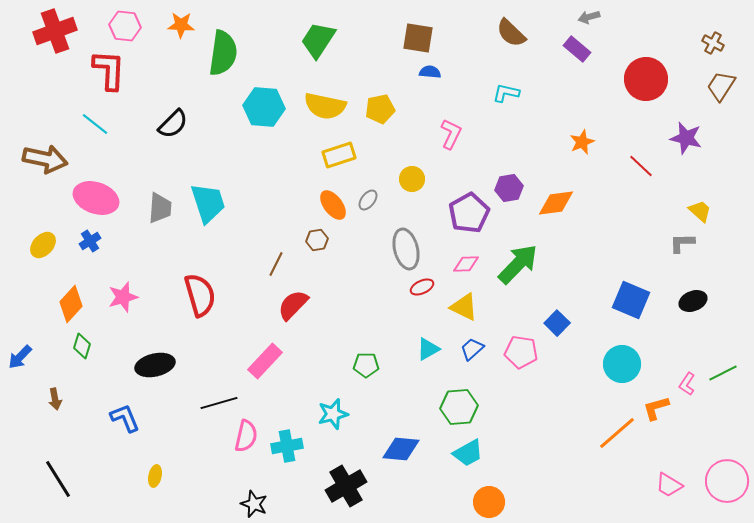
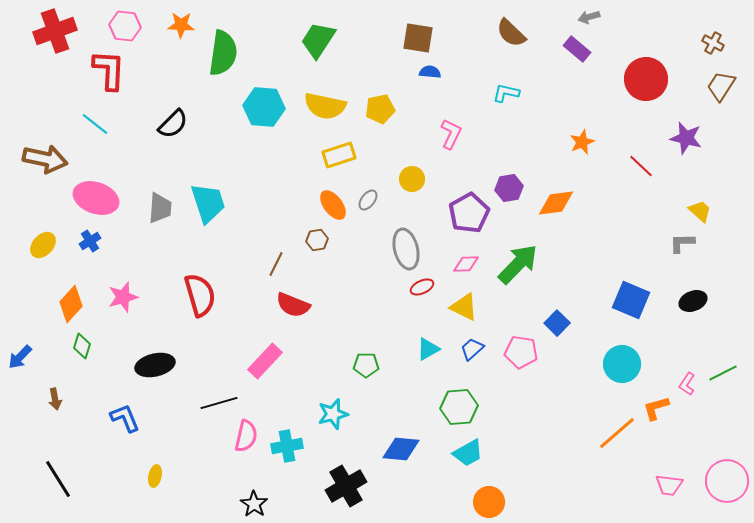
red semicircle at (293, 305): rotated 112 degrees counterclockwise
pink trapezoid at (669, 485): rotated 24 degrees counterclockwise
black star at (254, 504): rotated 12 degrees clockwise
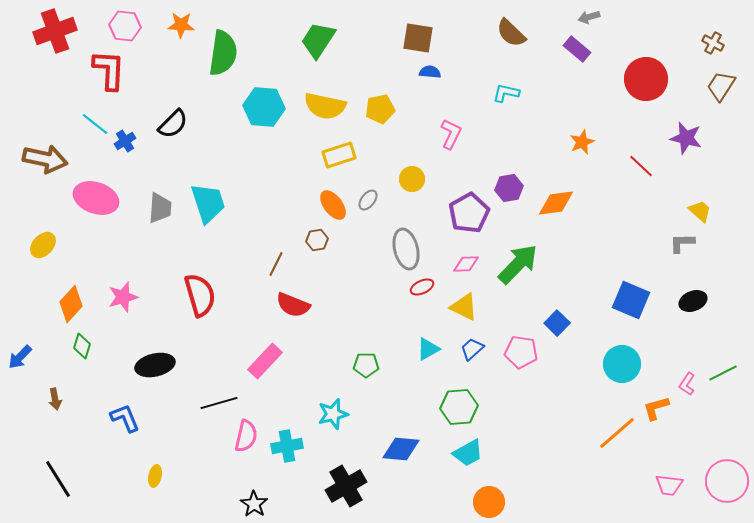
blue cross at (90, 241): moved 35 px right, 100 px up
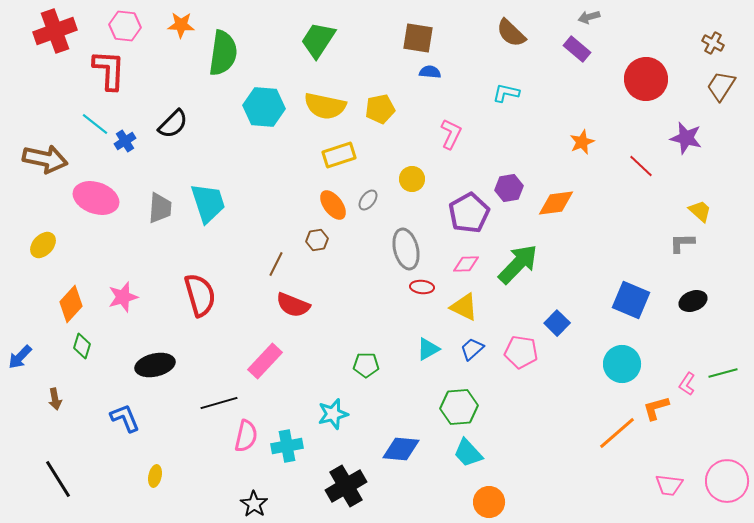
red ellipse at (422, 287): rotated 30 degrees clockwise
green line at (723, 373): rotated 12 degrees clockwise
cyan trapezoid at (468, 453): rotated 76 degrees clockwise
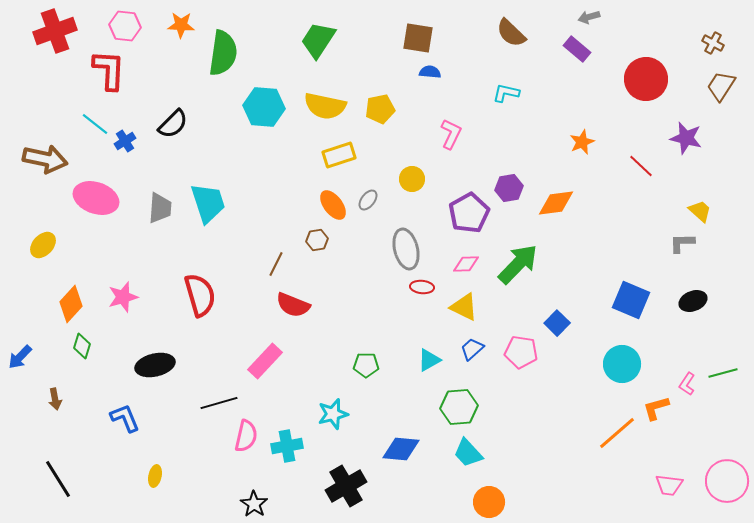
cyan triangle at (428, 349): moved 1 px right, 11 px down
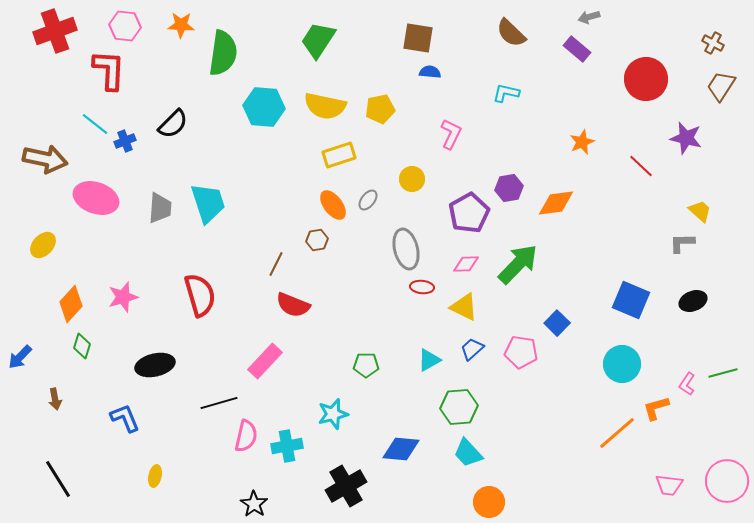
blue cross at (125, 141): rotated 10 degrees clockwise
